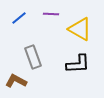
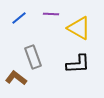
yellow triangle: moved 1 px left, 1 px up
brown L-shape: moved 3 px up; rotated 10 degrees clockwise
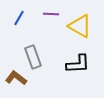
blue line: rotated 21 degrees counterclockwise
yellow triangle: moved 1 px right, 2 px up
